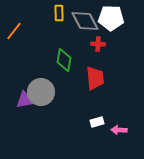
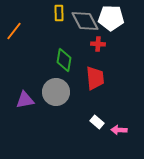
gray circle: moved 15 px right
white rectangle: rotated 56 degrees clockwise
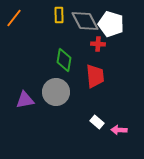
yellow rectangle: moved 2 px down
white pentagon: moved 6 px down; rotated 15 degrees clockwise
orange line: moved 13 px up
red trapezoid: moved 2 px up
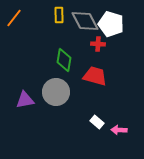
red trapezoid: rotated 70 degrees counterclockwise
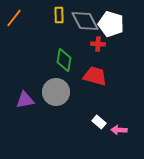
white rectangle: moved 2 px right
